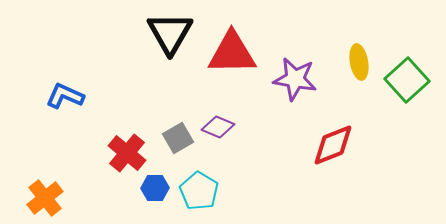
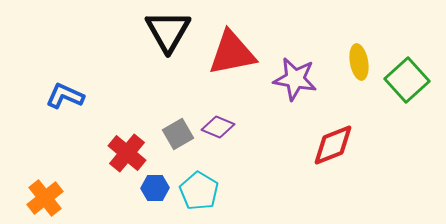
black triangle: moved 2 px left, 2 px up
red triangle: rotated 10 degrees counterclockwise
gray square: moved 4 px up
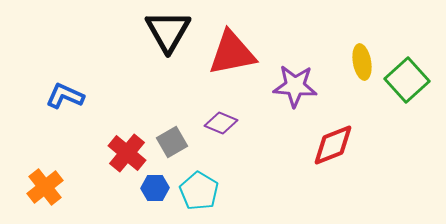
yellow ellipse: moved 3 px right
purple star: moved 7 px down; rotated 6 degrees counterclockwise
purple diamond: moved 3 px right, 4 px up
gray square: moved 6 px left, 8 px down
orange cross: moved 11 px up
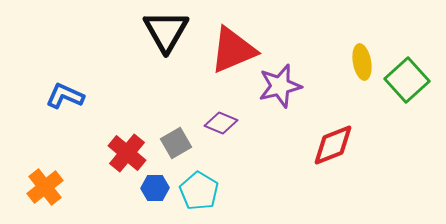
black triangle: moved 2 px left
red triangle: moved 1 px right, 3 px up; rotated 12 degrees counterclockwise
purple star: moved 15 px left; rotated 18 degrees counterclockwise
gray square: moved 4 px right, 1 px down
